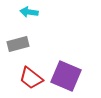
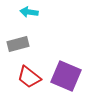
red trapezoid: moved 2 px left, 1 px up
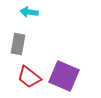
gray rectangle: rotated 65 degrees counterclockwise
purple square: moved 2 px left
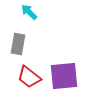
cyan arrow: rotated 36 degrees clockwise
purple square: rotated 28 degrees counterclockwise
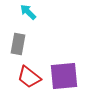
cyan arrow: moved 1 px left
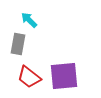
cyan arrow: moved 1 px right, 8 px down
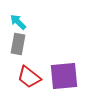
cyan arrow: moved 11 px left, 2 px down
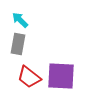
cyan arrow: moved 2 px right, 2 px up
purple square: moved 3 px left; rotated 8 degrees clockwise
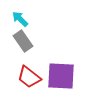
cyan arrow: moved 1 px up
gray rectangle: moved 5 px right, 3 px up; rotated 45 degrees counterclockwise
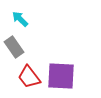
gray rectangle: moved 9 px left, 6 px down
red trapezoid: rotated 15 degrees clockwise
